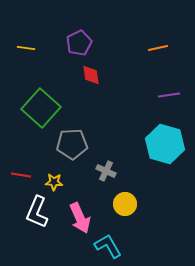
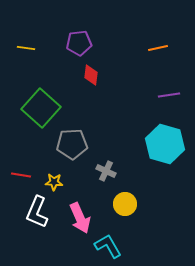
purple pentagon: rotated 20 degrees clockwise
red diamond: rotated 15 degrees clockwise
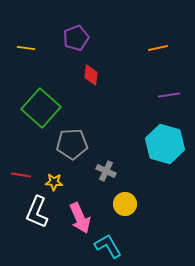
purple pentagon: moved 3 px left, 5 px up; rotated 15 degrees counterclockwise
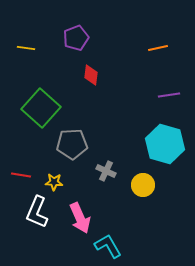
yellow circle: moved 18 px right, 19 px up
